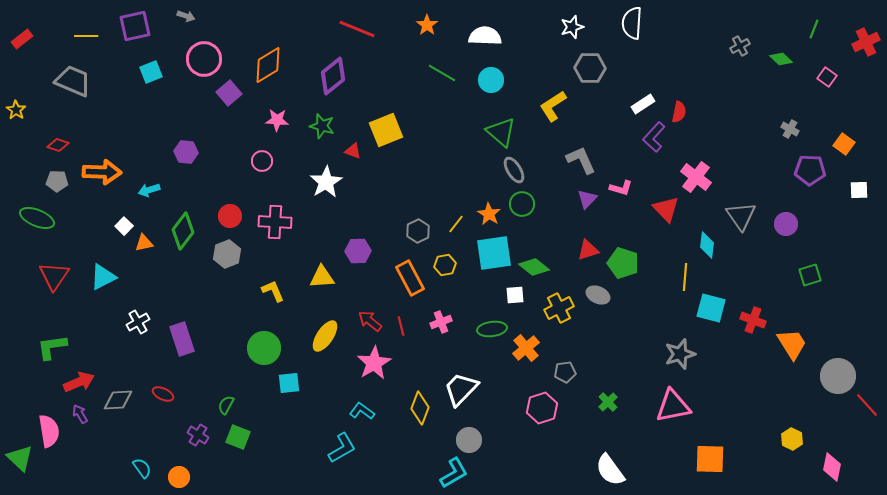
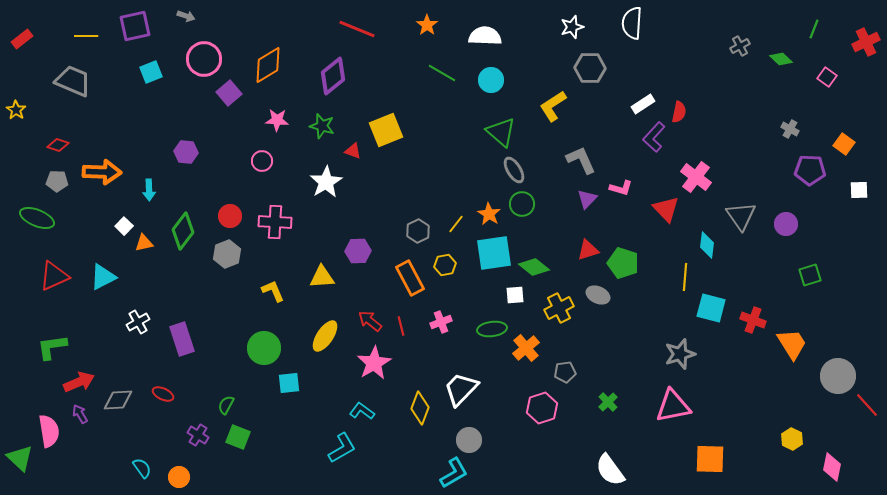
cyan arrow at (149, 190): rotated 75 degrees counterclockwise
red triangle at (54, 276): rotated 32 degrees clockwise
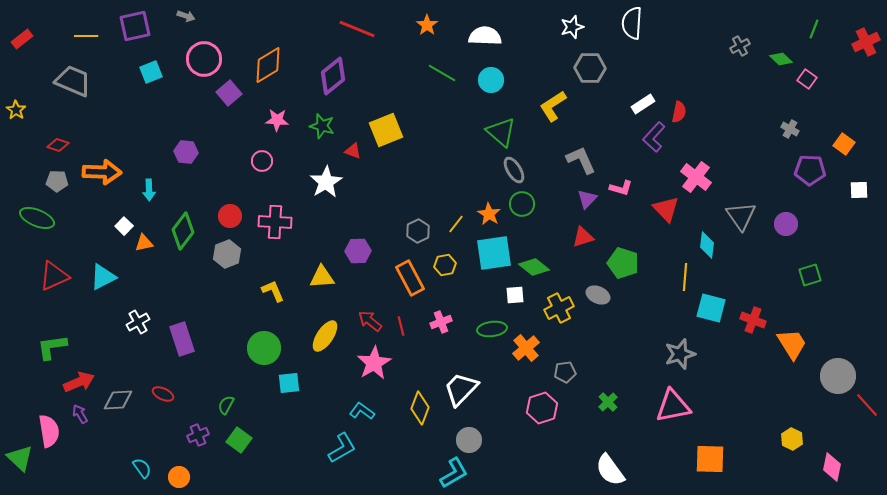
pink square at (827, 77): moved 20 px left, 2 px down
red triangle at (588, 250): moved 5 px left, 13 px up
purple cross at (198, 435): rotated 35 degrees clockwise
green square at (238, 437): moved 1 px right, 3 px down; rotated 15 degrees clockwise
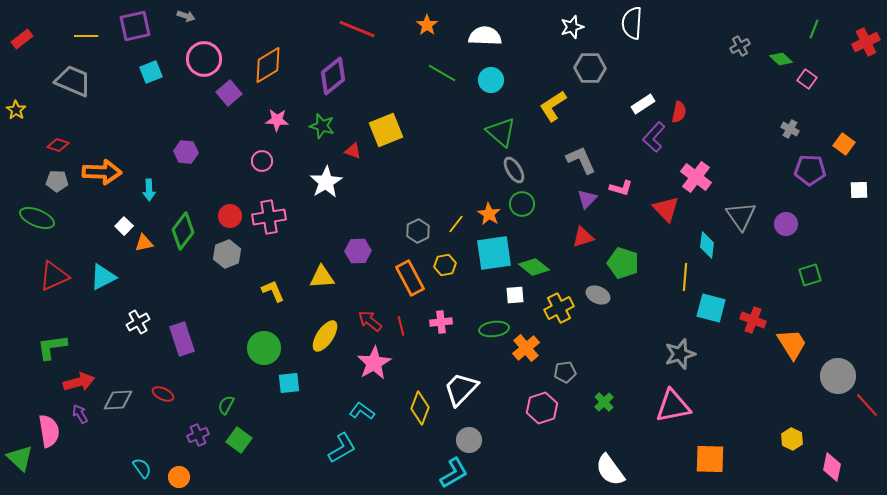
pink cross at (275, 222): moved 6 px left, 5 px up; rotated 12 degrees counterclockwise
pink cross at (441, 322): rotated 15 degrees clockwise
green ellipse at (492, 329): moved 2 px right
red arrow at (79, 382): rotated 8 degrees clockwise
green cross at (608, 402): moved 4 px left
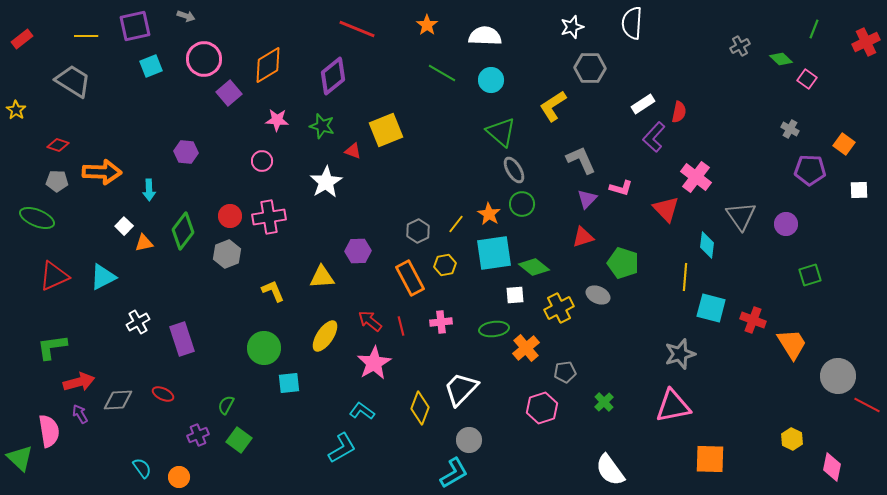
cyan square at (151, 72): moved 6 px up
gray trapezoid at (73, 81): rotated 9 degrees clockwise
red line at (867, 405): rotated 20 degrees counterclockwise
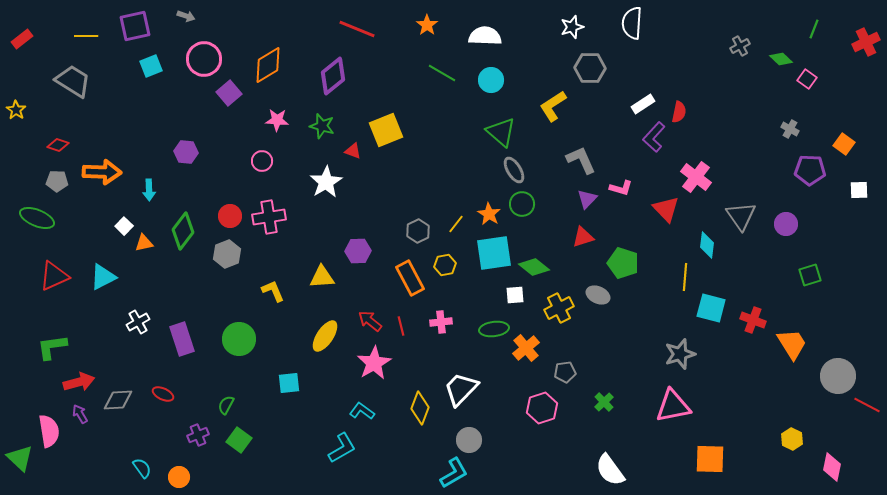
green circle at (264, 348): moved 25 px left, 9 px up
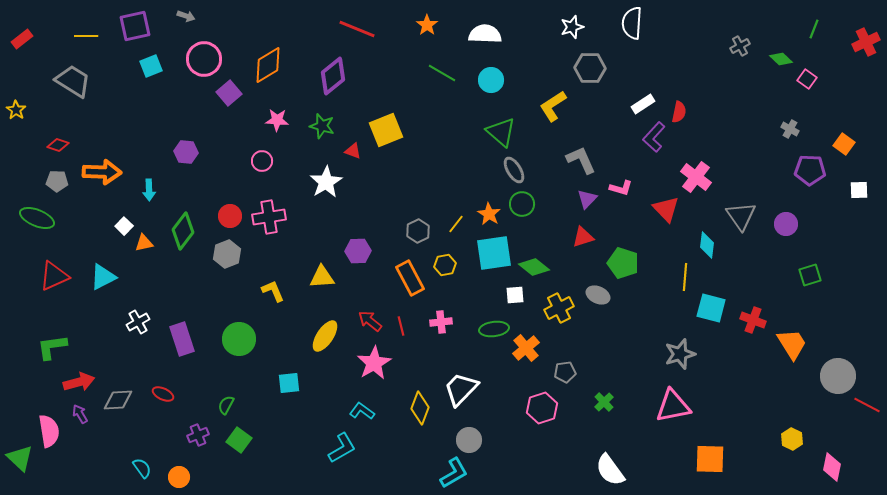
white semicircle at (485, 36): moved 2 px up
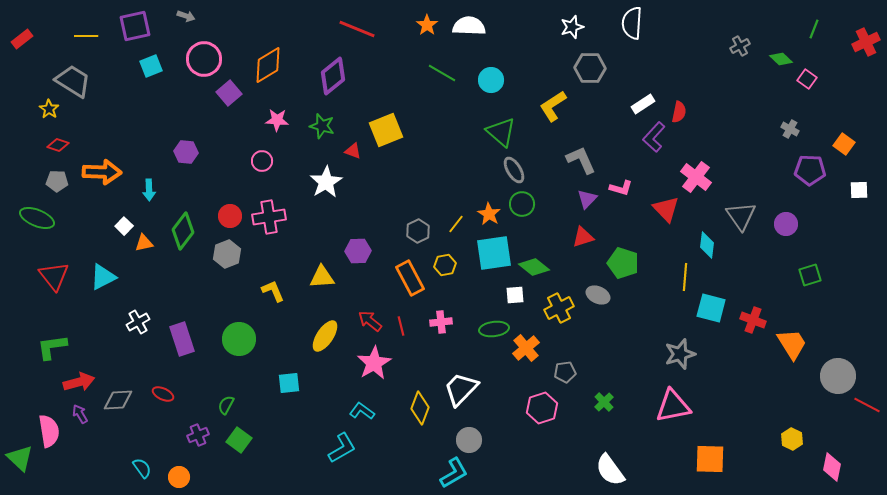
white semicircle at (485, 34): moved 16 px left, 8 px up
yellow star at (16, 110): moved 33 px right, 1 px up
red triangle at (54, 276): rotated 44 degrees counterclockwise
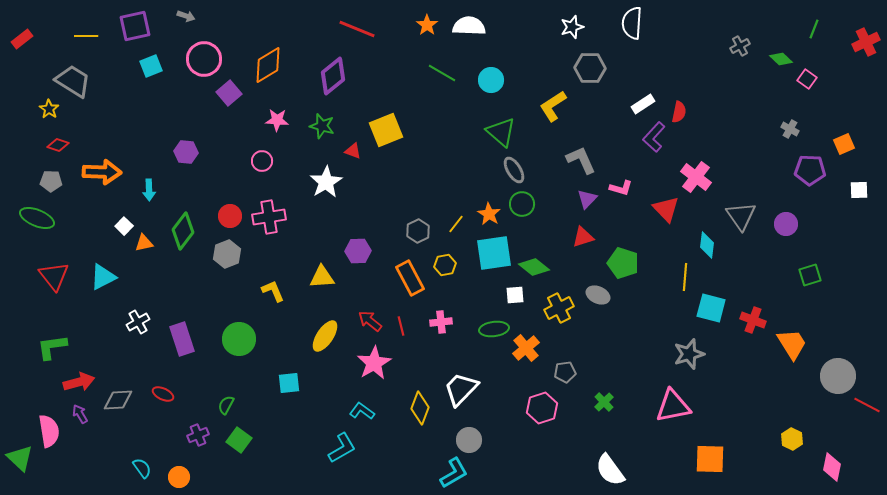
orange square at (844, 144): rotated 30 degrees clockwise
gray pentagon at (57, 181): moved 6 px left
gray star at (680, 354): moved 9 px right
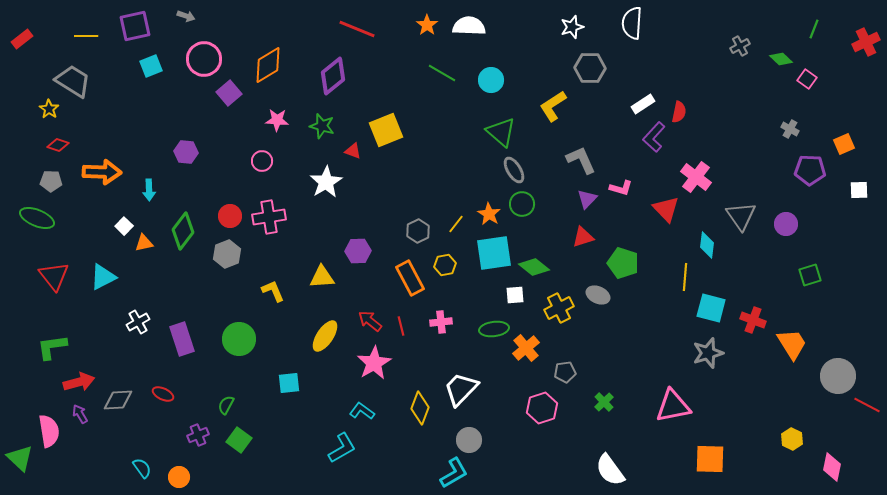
gray star at (689, 354): moved 19 px right, 1 px up
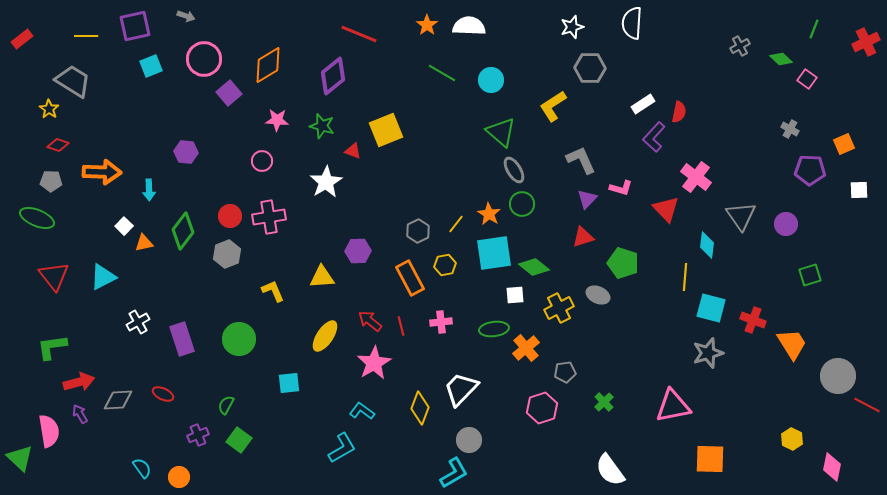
red line at (357, 29): moved 2 px right, 5 px down
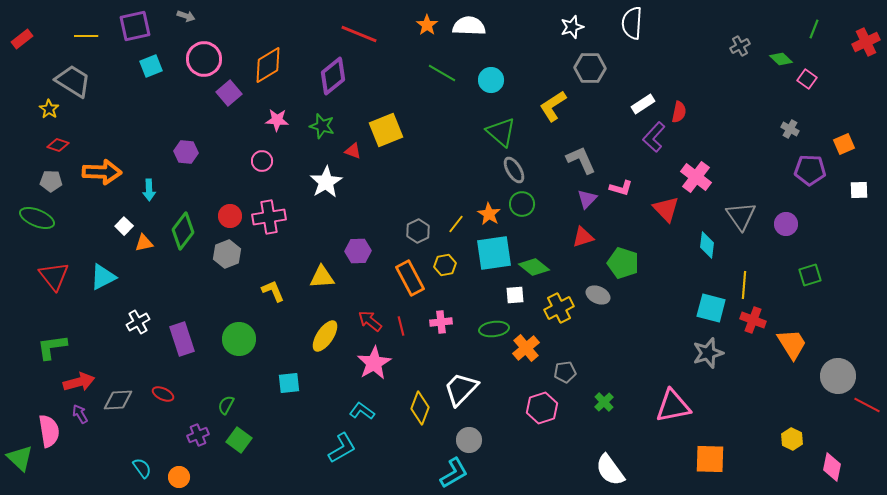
yellow line at (685, 277): moved 59 px right, 8 px down
